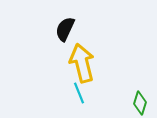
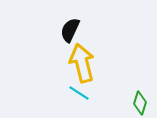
black semicircle: moved 5 px right, 1 px down
cyan line: rotated 35 degrees counterclockwise
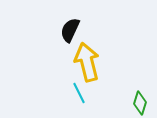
yellow arrow: moved 5 px right, 1 px up
cyan line: rotated 30 degrees clockwise
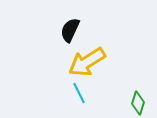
yellow arrow: rotated 108 degrees counterclockwise
green diamond: moved 2 px left
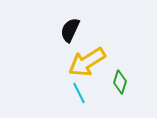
green diamond: moved 18 px left, 21 px up
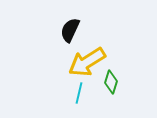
green diamond: moved 9 px left
cyan line: rotated 40 degrees clockwise
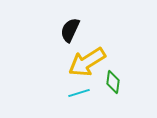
green diamond: moved 2 px right; rotated 10 degrees counterclockwise
cyan line: rotated 60 degrees clockwise
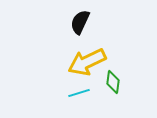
black semicircle: moved 10 px right, 8 px up
yellow arrow: rotated 6 degrees clockwise
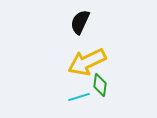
green diamond: moved 13 px left, 3 px down
cyan line: moved 4 px down
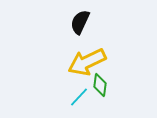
cyan line: rotated 30 degrees counterclockwise
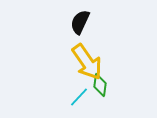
yellow arrow: rotated 99 degrees counterclockwise
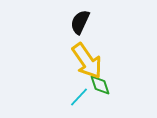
yellow arrow: moved 1 px up
green diamond: rotated 25 degrees counterclockwise
